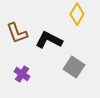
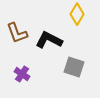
gray square: rotated 15 degrees counterclockwise
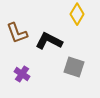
black L-shape: moved 1 px down
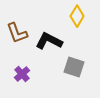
yellow diamond: moved 2 px down
purple cross: rotated 14 degrees clockwise
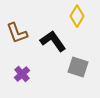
black L-shape: moved 4 px right; rotated 28 degrees clockwise
gray square: moved 4 px right
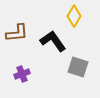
yellow diamond: moved 3 px left
brown L-shape: rotated 75 degrees counterclockwise
purple cross: rotated 21 degrees clockwise
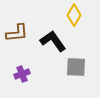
yellow diamond: moved 1 px up
gray square: moved 2 px left; rotated 15 degrees counterclockwise
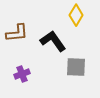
yellow diamond: moved 2 px right
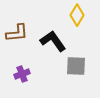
yellow diamond: moved 1 px right
gray square: moved 1 px up
